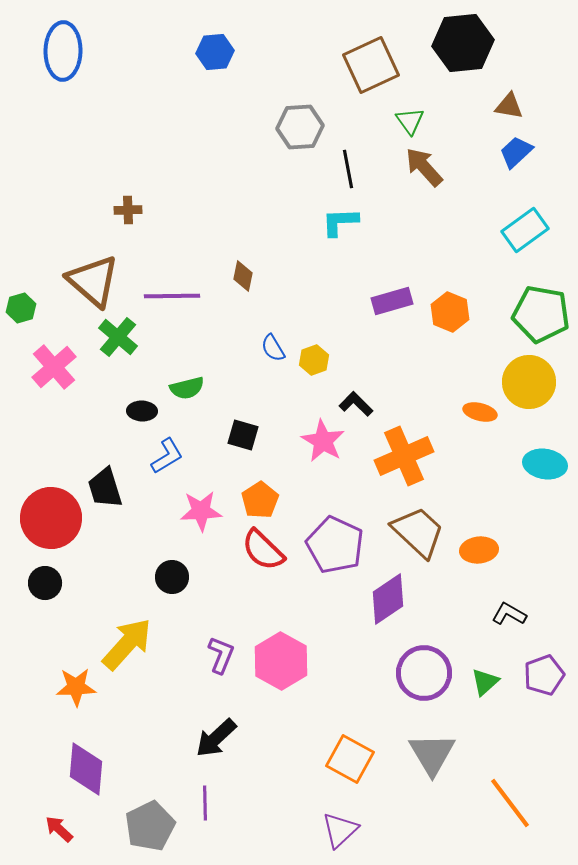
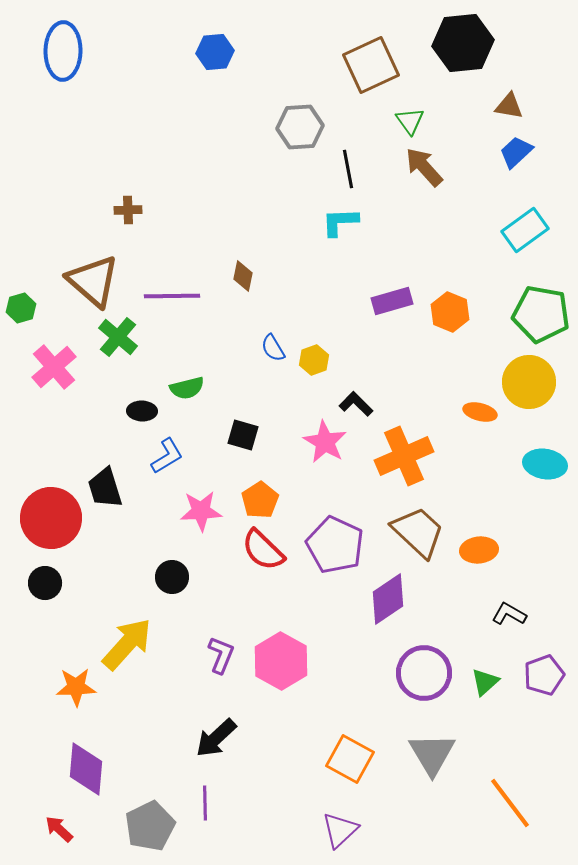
pink star at (323, 441): moved 2 px right, 1 px down
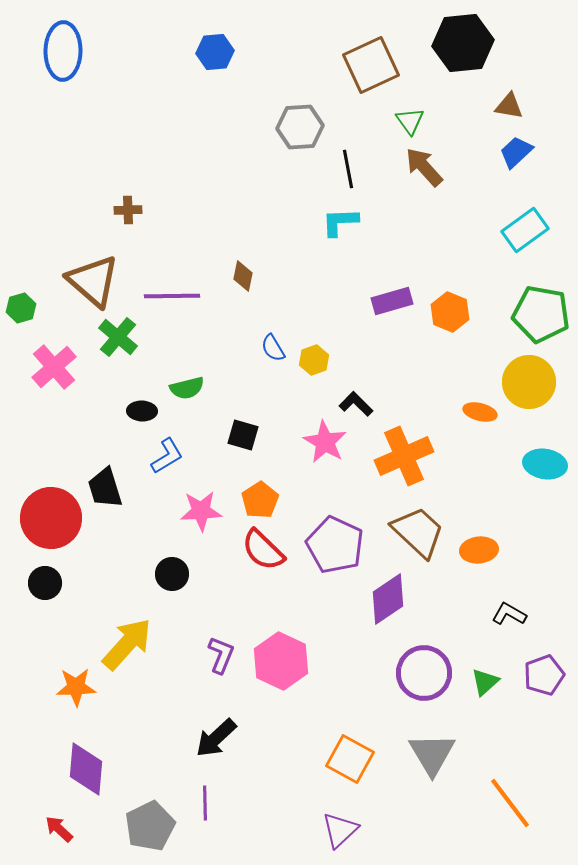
black circle at (172, 577): moved 3 px up
pink hexagon at (281, 661): rotated 4 degrees counterclockwise
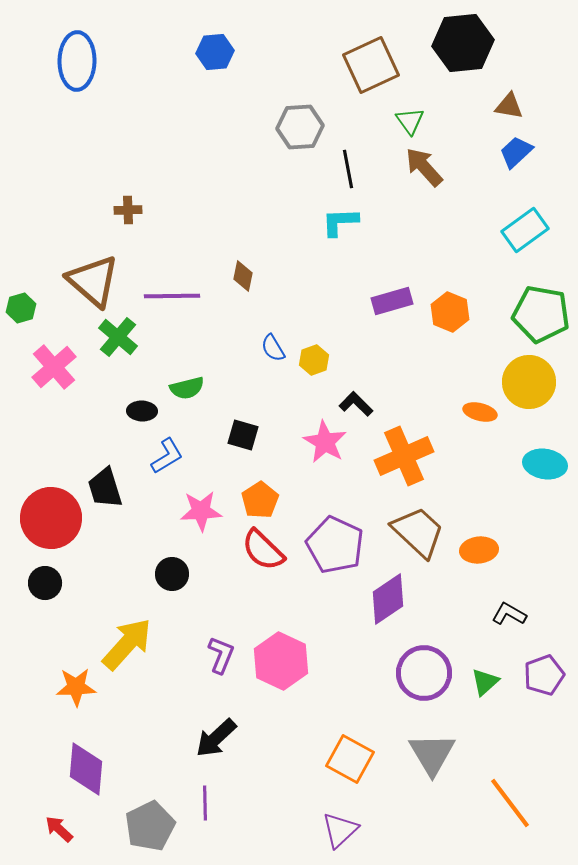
blue ellipse at (63, 51): moved 14 px right, 10 px down
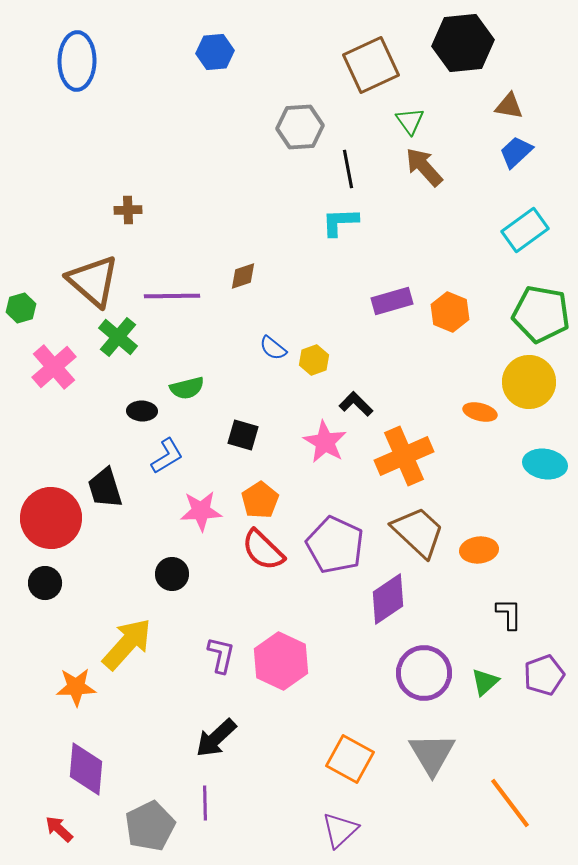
brown diamond at (243, 276): rotated 60 degrees clockwise
blue semicircle at (273, 348): rotated 20 degrees counterclockwise
black L-shape at (509, 614): rotated 60 degrees clockwise
purple L-shape at (221, 655): rotated 9 degrees counterclockwise
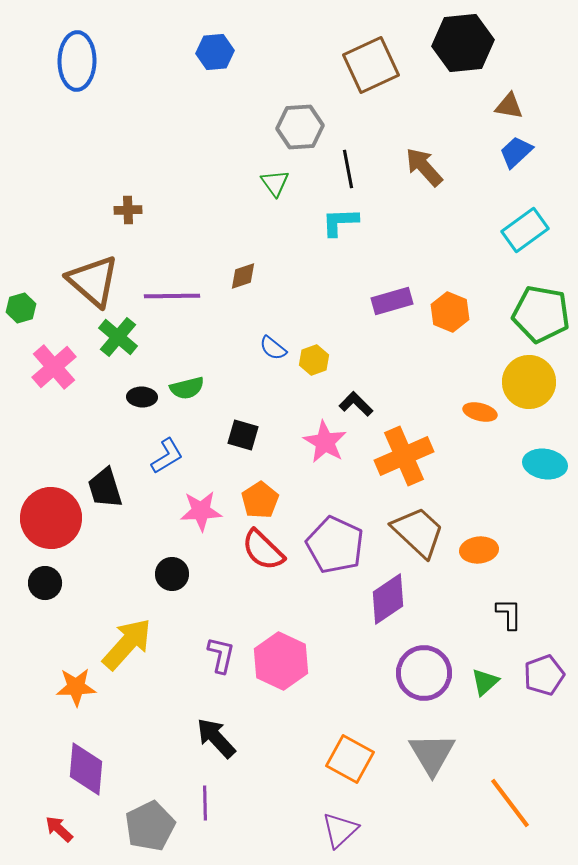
green triangle at (410, 121): moved 135 px left, 62 px down
black ellipse at (142, 411): moved 14 px up
black arrow at (216, 738): rotated 90 degrees clockwise
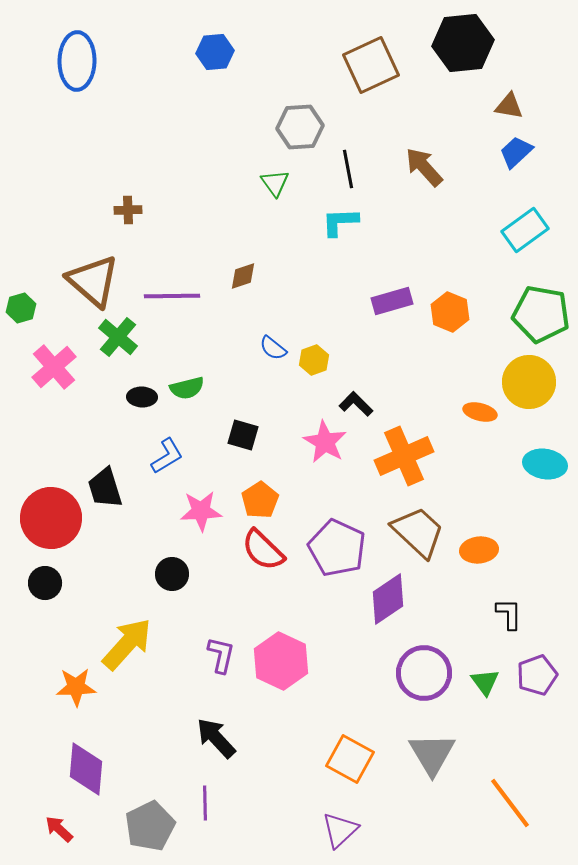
purple pentagon at (335, 545): moved 2 px right, 3 px down
purple pentagon at (544, 675): moved 7 px left
green triangle at (485, 682): rotated 24 degrees counterclockwise
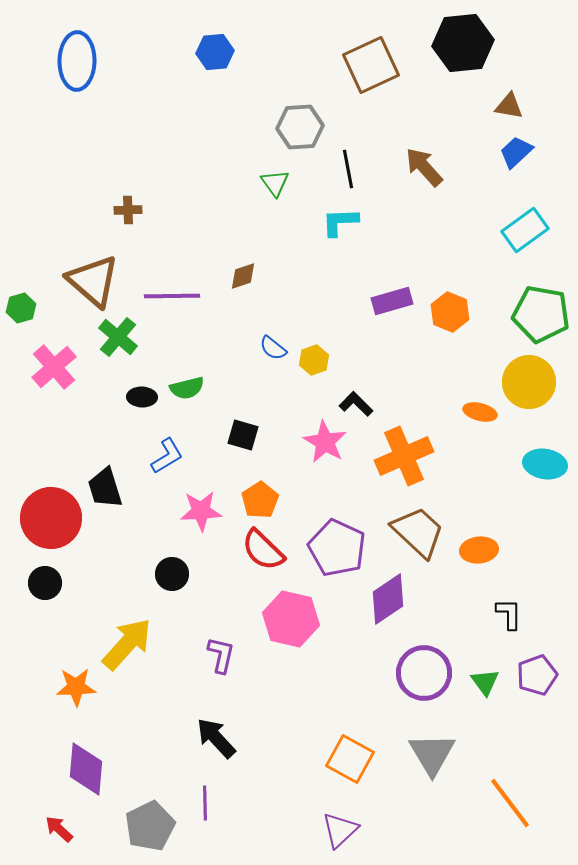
pink hexagon at (281, 661): moved 10 px right, 42 px up; rotated 12 degrees counterclockwise
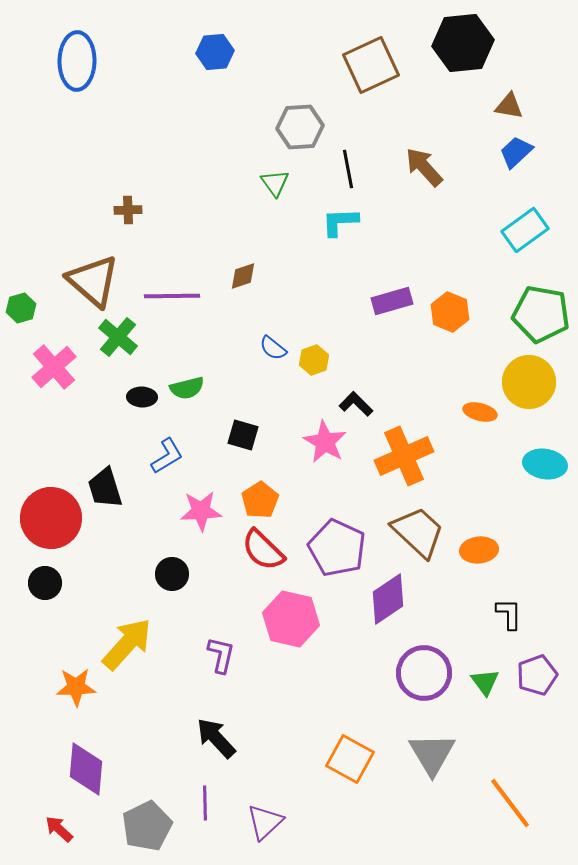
gray pentagon at (150, 826): moved 3 px left
purple triangle at (340, 830): moved 75 px left, 8 px up
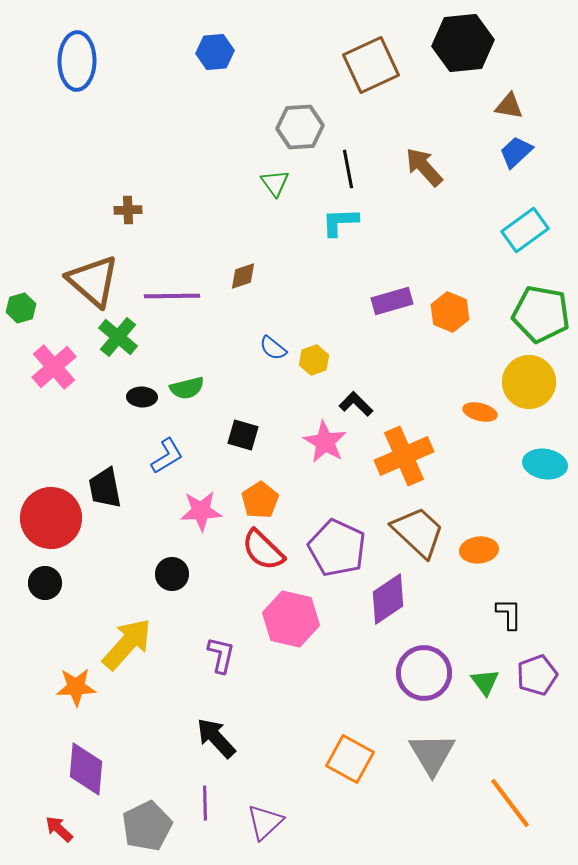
black trapezoid at (105, 488): rotated 6 degrees clockwise
